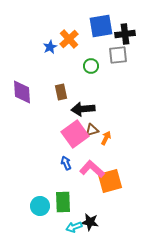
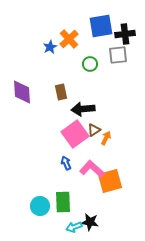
green circle: moved 1 px left, 2 px up
brown triangle: moved 2 px right; rotated 16 degrees counterclockwise
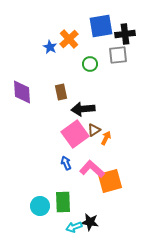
blue star: rotated 16 degrees counterclockwise
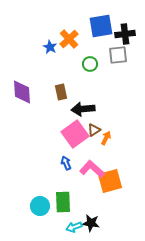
black star: moved 1 px right, 1 px down
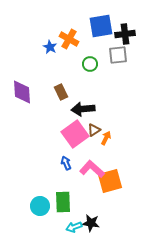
orange cross: rotated 18 degrees counterclockwise
brown rectangle: rotated 14 degrees counterclockwise
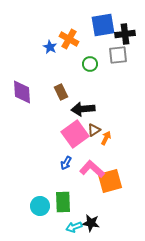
blue square: moved 2 px right, 1 px up
blue arrow: rotated 128 degrees counterclockwise
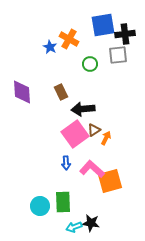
blue arrow: rotated 32 degrees counterclockwise
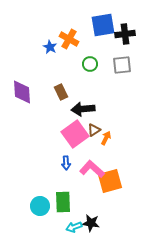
gray square: moved 4 px right, 10 px down
